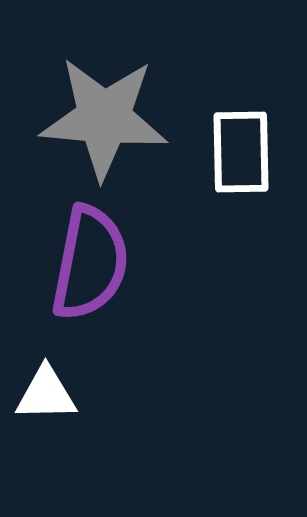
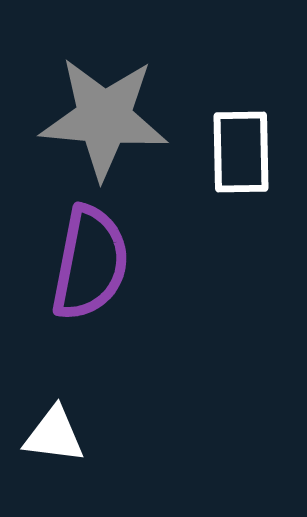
white triangle: moved 8 px right, 41 px down; rotated 8 degrees clockwise
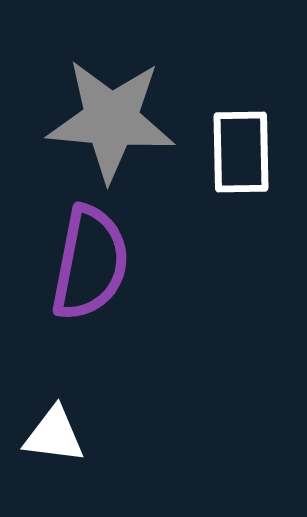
gray star: moved 7 px right, 2 px down
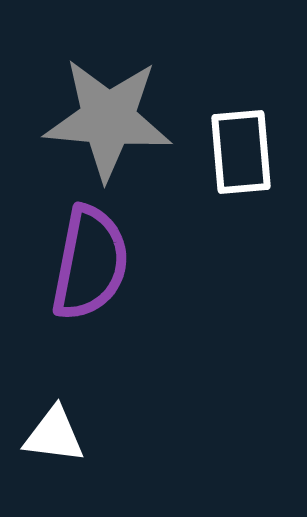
gray star: moved 3 px left, 1 px up
white rectangle: rotated 4 degrees counterclockwise
